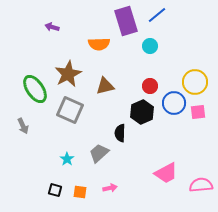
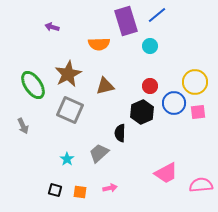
green ellipse: moved 2 px left, 4 px up
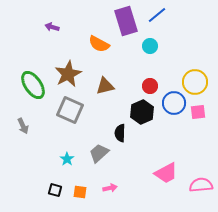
orange semicircle: rotated 30 degrees clockwise
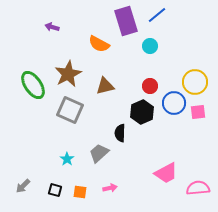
gray arrow: moved 60 px down; rotated 70 degrees clockwise
pink semicircle: moved 3 px left, 3 px down
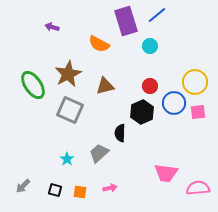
pink trapezoid: rotated 35 degrees clockwise
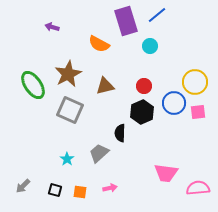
red circle: moved 6 px left
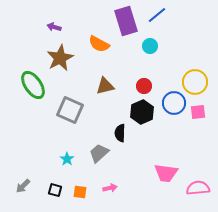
purple arrow: moved 2 px right
brown star: moved 8 px left, 16 px up
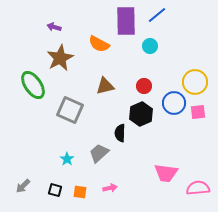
purple rectangle: rotated 16 degrees clockwise
black hexagon: moved 1 px left, 2 px down
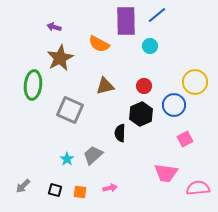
green ellipse: rotated 40 degrees clockwise
blue circle: moved 2 px down
pink square: moved 13 px left, 27 px down; rotated 21 degrees counterclockwise
gray trapezoid: moved 6 px left, 2 px down
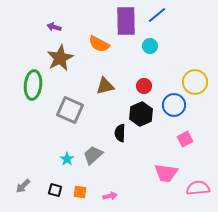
pink arrow: moved 8 px down
